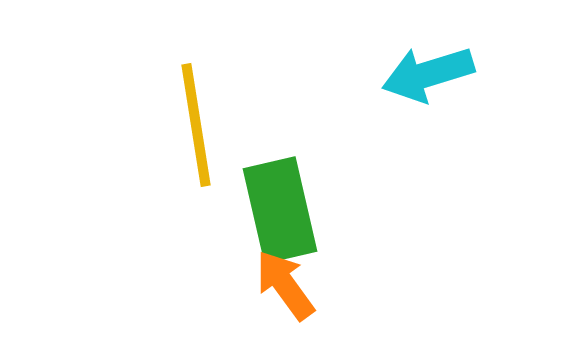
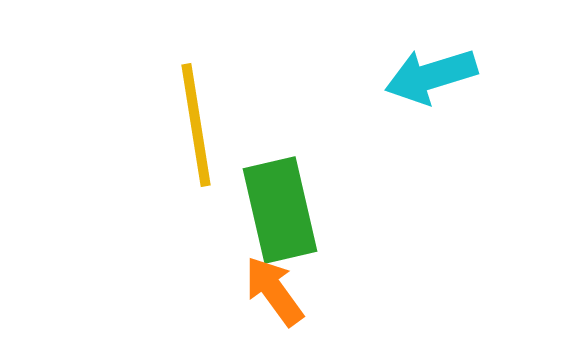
cyan arrow: moved 3 px right, 2 px down
orange arrow: moved 11 px left, 6 px down
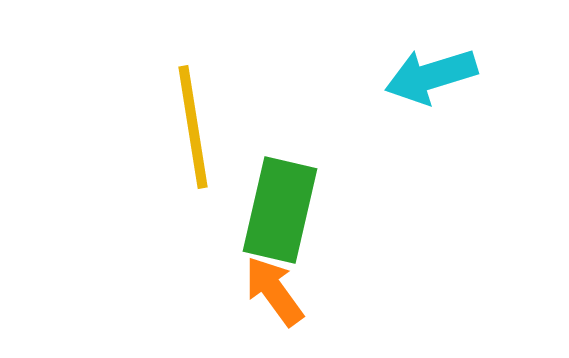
yellow line: moved 3 px left, 2 px down
green rectangle: rotated 26 degrees clockwise
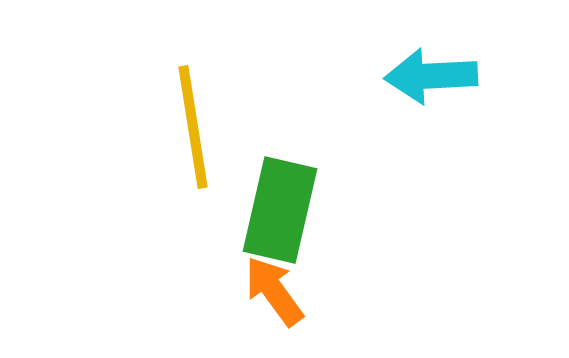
cyan arrow: rotated 14 degrees clockwise
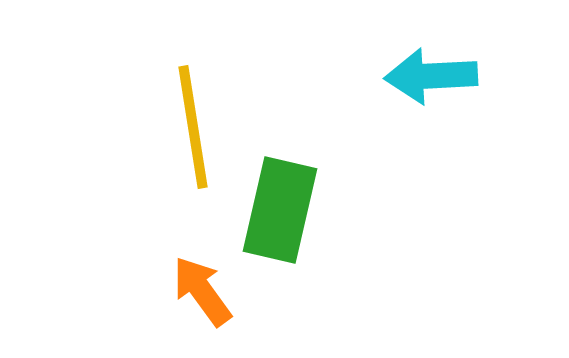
orange arrow: moved 72 px left
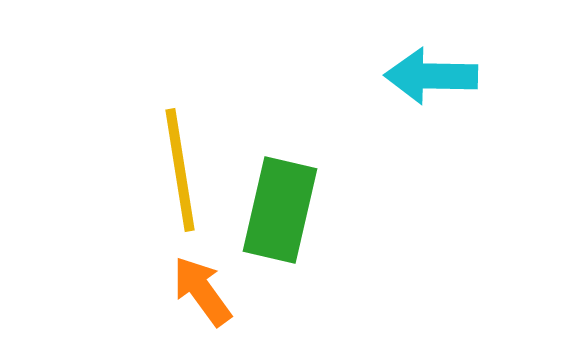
cyan arrow: rotated 4 degrees clockwise
yellow line: moved 13 px left, 43 px down
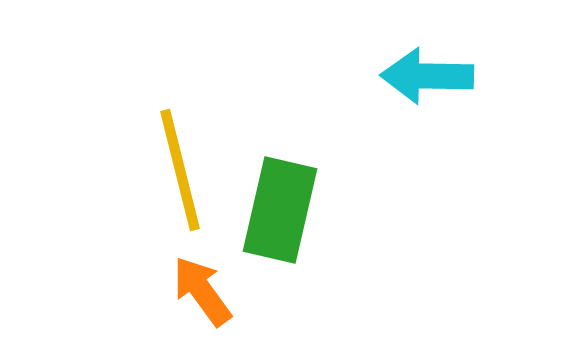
cyan arrow: moved 4 px left
yellow line: rotated 5 degrees counterclockwise
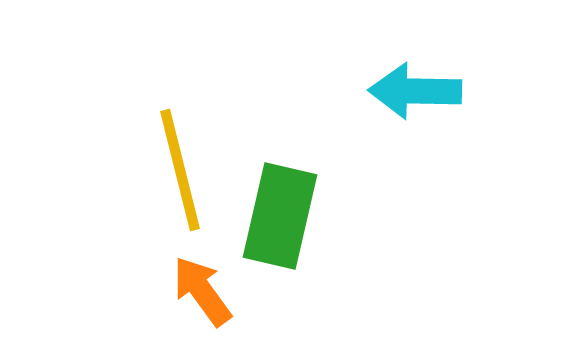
cyan arrow: moved 12 px left, 15 px down
green rectangle: moved 6 px down
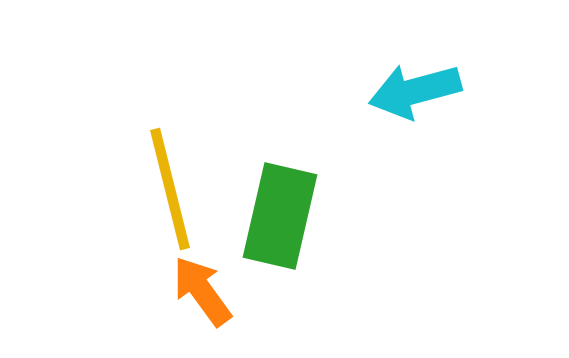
cyan arrow: rotated 16 degrees counterclockwise
yellow line: moved 10 px left, 19 px down
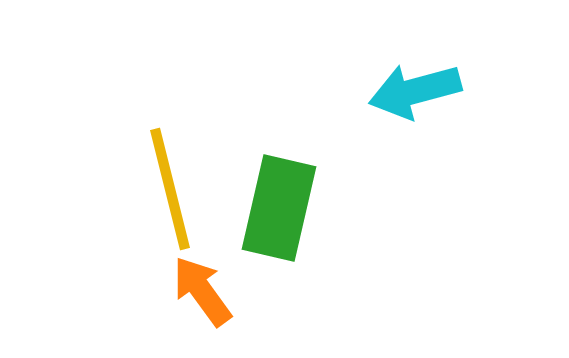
green rectangle: moved 1 px left, 8 px up
